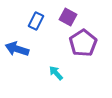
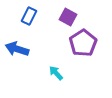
blue rectangle: moved 7 px left, 5 px up
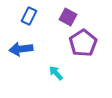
blue arrow: moved 4 px right; rotated 25 degrees counterclockwise
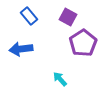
blue rectangle: rotated 66 degrees counterclockwise
cyan arrow: moved 4 px right, 6 px down
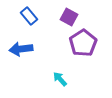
purple square: moved 1 px right
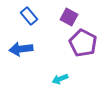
purple pentagon: rotated 12 degrees counterclockwise
cyan arrow: rotated 70 degrees counterclockwise
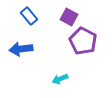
purple pentagon: moved 2 px up
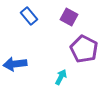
purple pentagon: moved 1 px right, 8 px down
blue arrow: moved 6 px left, 15 px down
cyan arrow: moved 1 px right, 2 px up; rotated 140 degrees clockwise
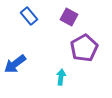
purple pentagon: moved 1 px up; rotated 16 degrees clockwise
blue arrow: rotated 30 degrees counterclockwise
cyan arrow: rotated 21 degrees counterclockwise
